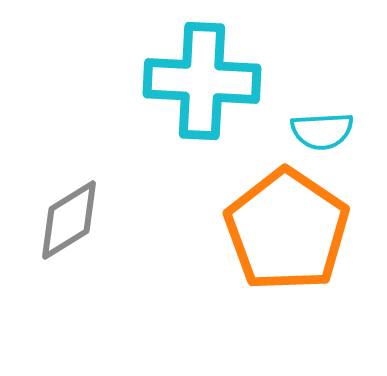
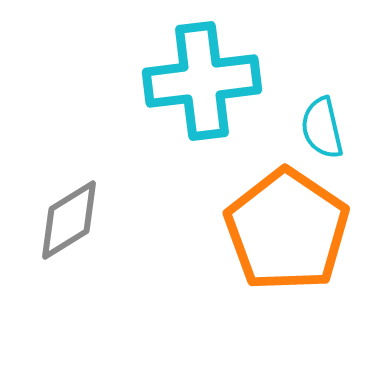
cyan cross: rotated 10 degrees counterclockwise
cyan semicircle: moved 3 px up; rotated 80 degrees clockwise
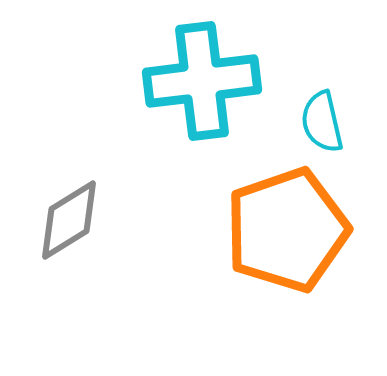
cyan semicircle: moved 6 px up
orange pentagon: rotated 19 degrees clockwise
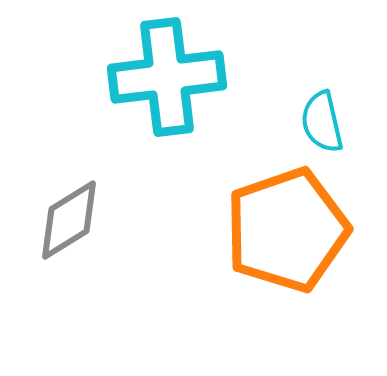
cyan cross: moved 35 px left, 4 px up
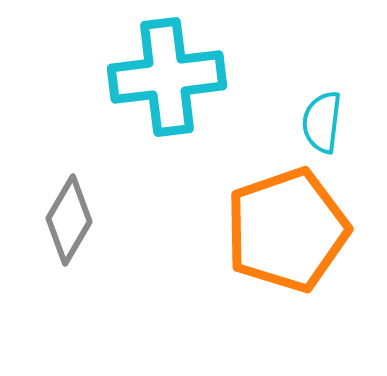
cyan semicircle: rotated 20 degrees clockwise
gray diamond: rotated 28 degrees counterclockwise
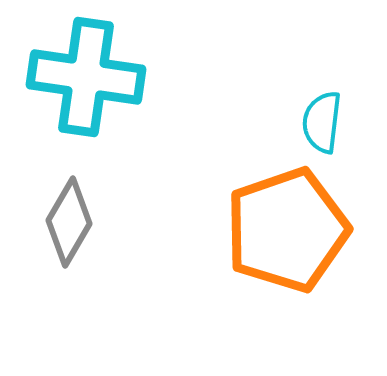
cyan cross: moved 81 px left; rotated 15 degrees clockwise
gray diamond: moved 2 px down
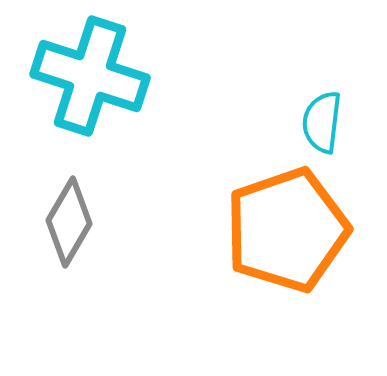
cyan cross: moved 4 px right, 1 px up; rotated 10 degrees clockwise
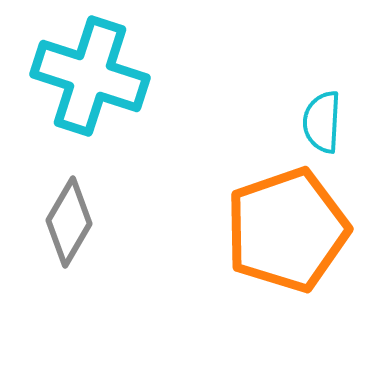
cyan semicircle: rotated 4 degrees counterclockwise
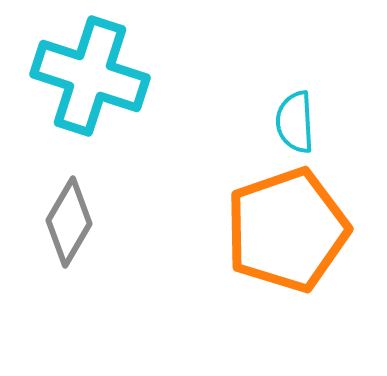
cyan semicircle: moved 27 px left; rotated 6 degrees counterclockwise
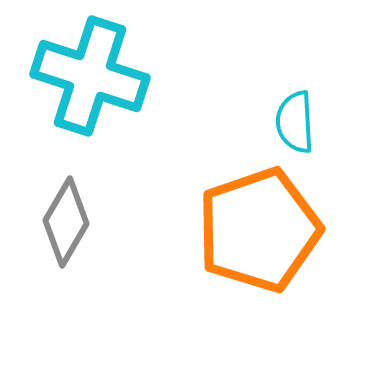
gray diamond: moved 3 px left
orange pentagon: moved 28 px left
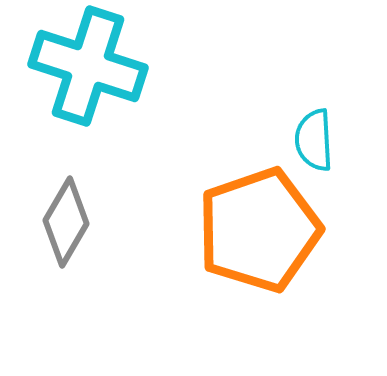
cyan cross: moved 2 px left, 10 px up
cyan semicircle: moved 19 px right, 18 px down
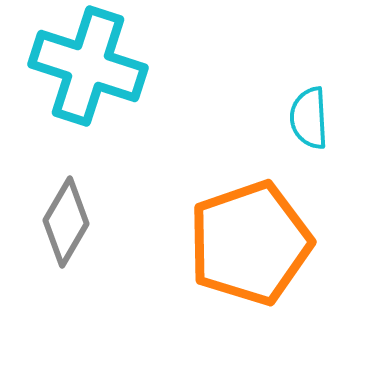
cyan semicircle: moved 5 px left, 22 px up
orange pentagon: moved 9 px left, 13 px down
